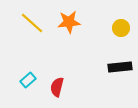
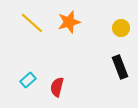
orange star: rotated 10 degrees counterclockwise
black rectangle: rotated 75 degrees clockwise
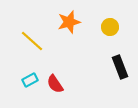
yellow line: moved 18 px down
yellow circle: moved 11 px left, 1 px up
cyan rectangle: moved 2 px right; rotated 14 degrees clockwise
red semicircle: moved 2 px left, 3 px up; rotated 48 degrees counterclockwise
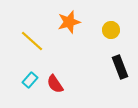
yellow circle: moved 1 px right, 3 px down
cyan rectangle: rotated 21 degrees counterclockwise
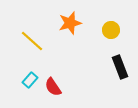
orange star: moved 1 px right, 1 px down
red semicircle: moved 2 px left, 3 px down
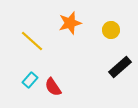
black rectangle: rotated 70 degrees clockwise
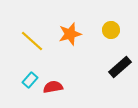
orange star: moved 11 px down
red semicircle: rotated 114 degrees clockwise
